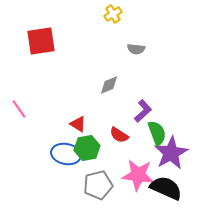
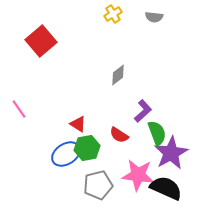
red square: rotated 32 degrees counterclockwise
gray semicircle: moved 18 px right, 32 px up
gray diamond: moved 9 px right, 10 px up; rotated 15 degrees counterclockwise
blue ellipse: rotated 44 degrees counterclockwise
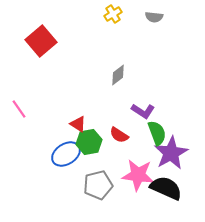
purple L-shape: rotated 75 degrees clockwise
green hexagon: moved 2 px right, 6 px up
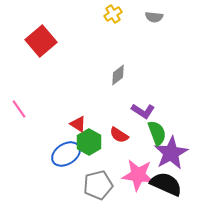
green hexagon: rotated 20 degrees counterclockwise
black semicircle: moved 4 px up
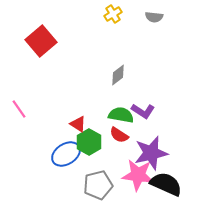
green semicircle: moved 36 px left, 18 px up; rotated 60 degrees counterclockwise
purple star: moved 20 px left; rotated 16 degrees clockwise
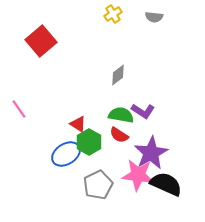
purple star: rotated 16 degrees counterclockwise
gray pentagon: rotated 12 degrees counterclockwise
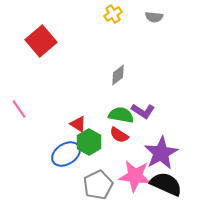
purple star: moved 10 px right
pink star: moved 3 px left, 1 px down
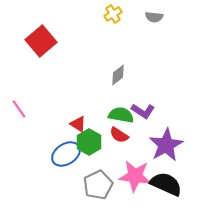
purple star: moved 5 px right, 8 px up
